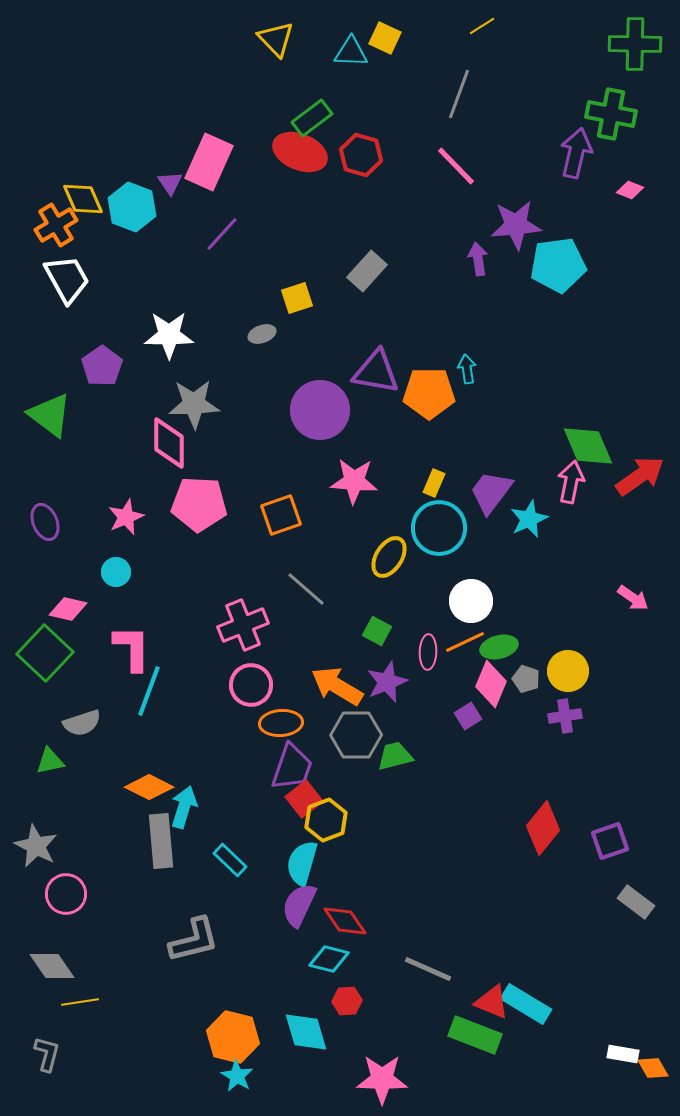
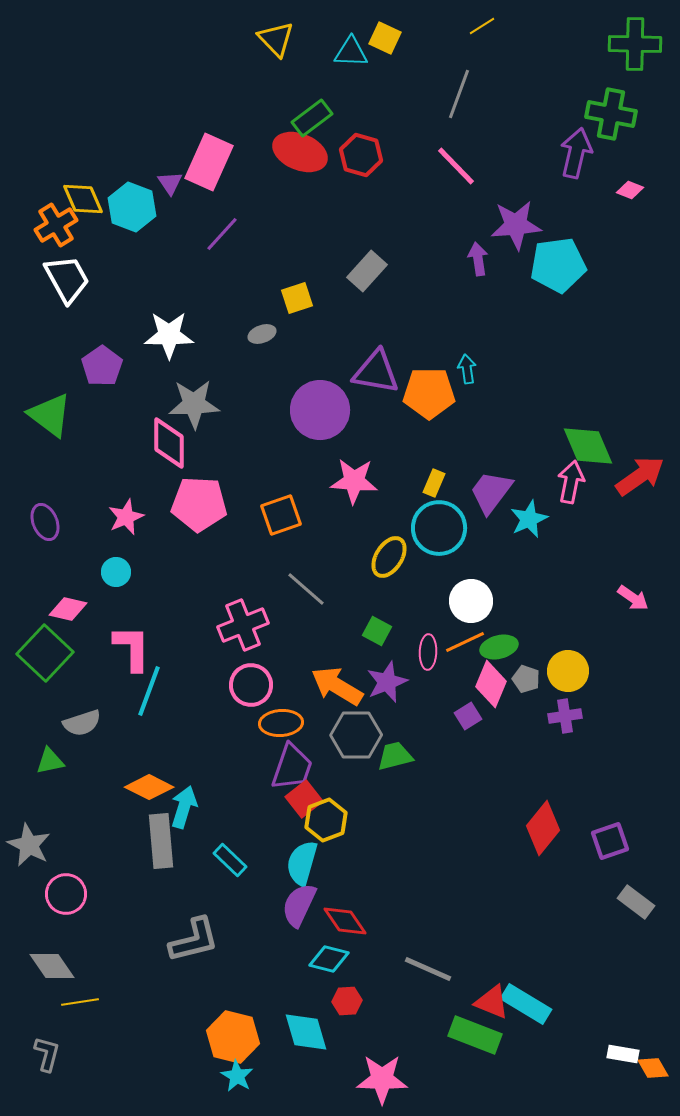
gray star at (36, 846): moved 7 px left, 1 px up
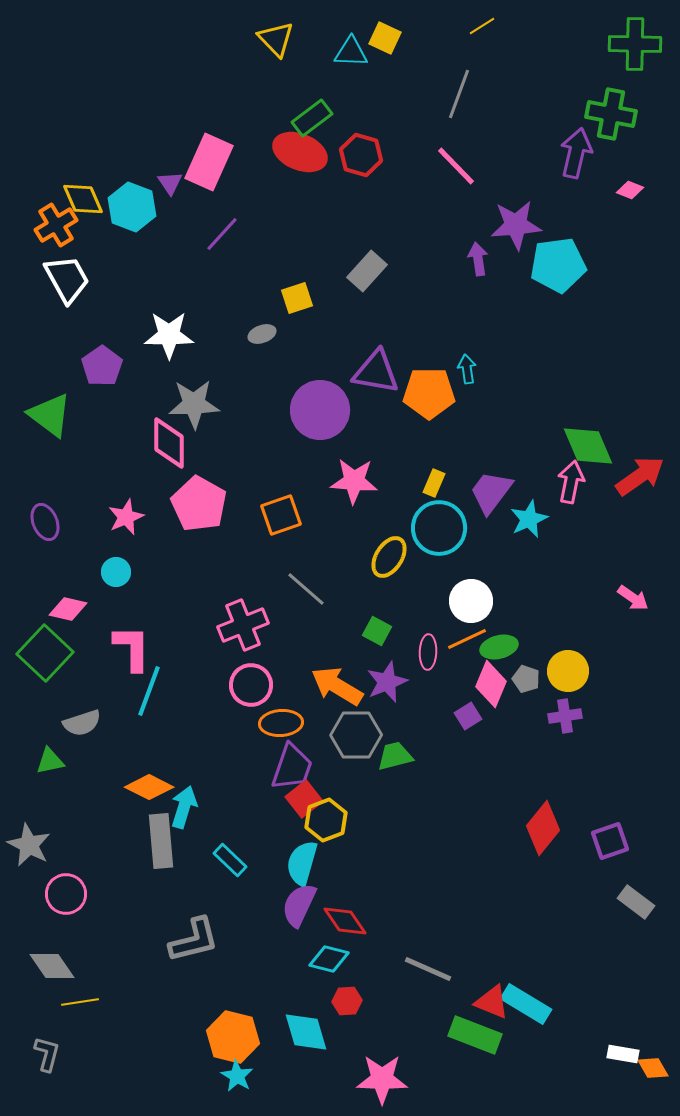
pink pentagon at (199, 504): rotated 26 degrees clockwise
orange line at (465, 642): moved 2 px right, 3 px up
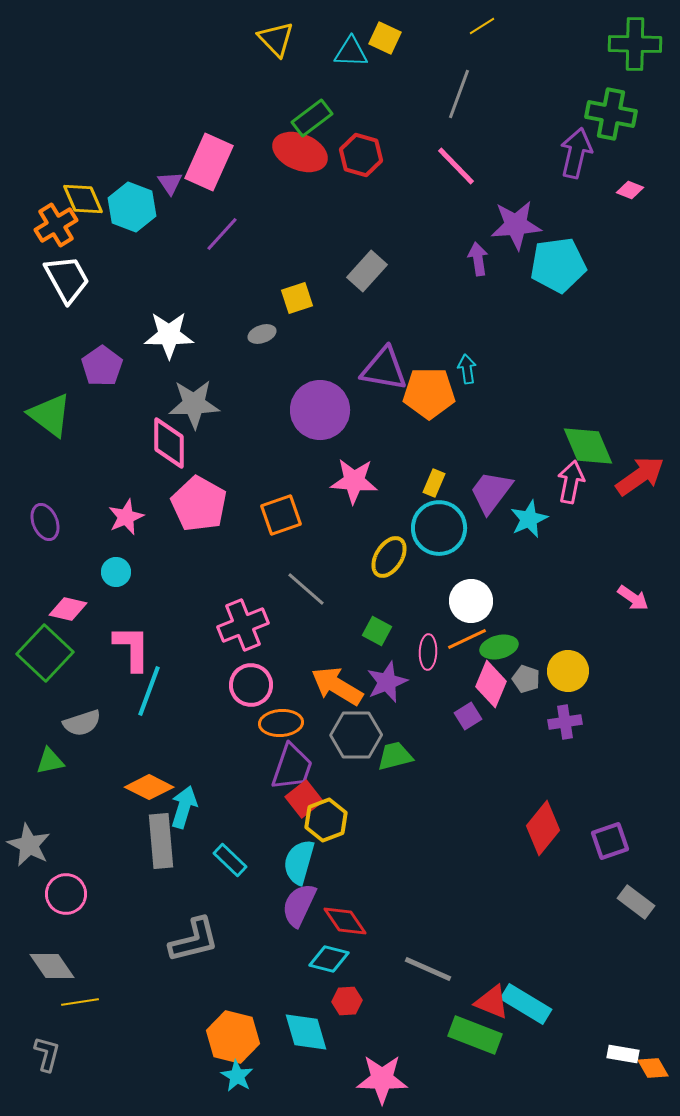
purple triangle at (376, 372): moved 8 px right, 3 px up
purple cross at (565, 716): moved 6 px down
cyan semicircle at (302, 863): moved 3 px left, 1 px up
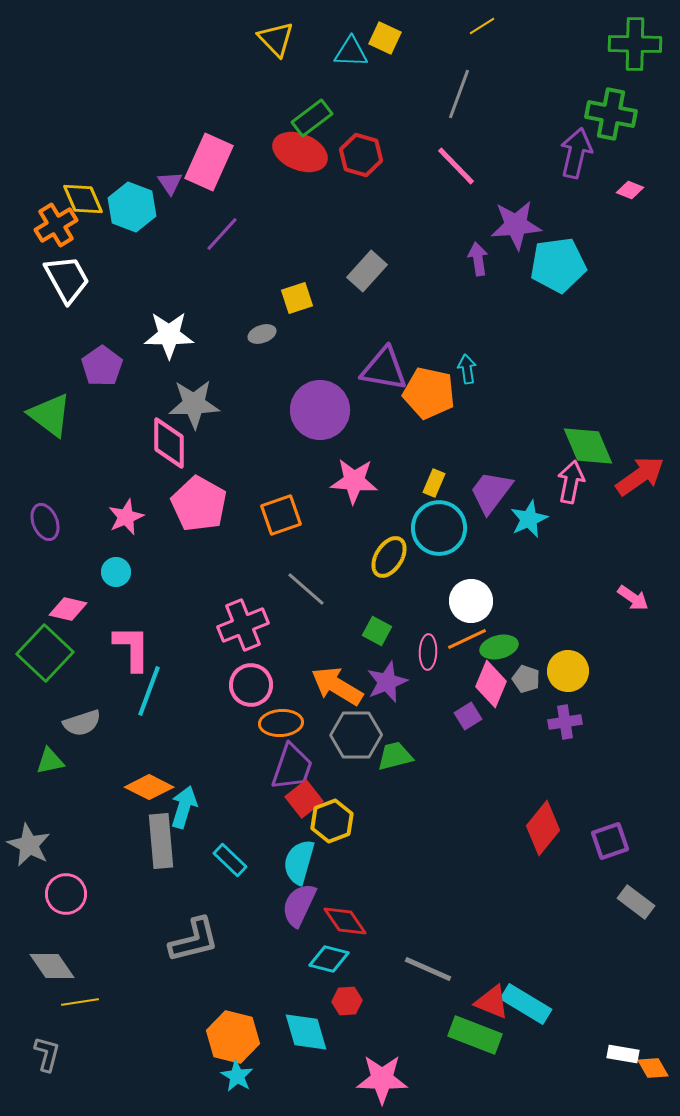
orange pentagon at (429, 393): rotated 12 degrees clockwise
yellow hexagon at (326, 820): moved 6 px right, 1 px down
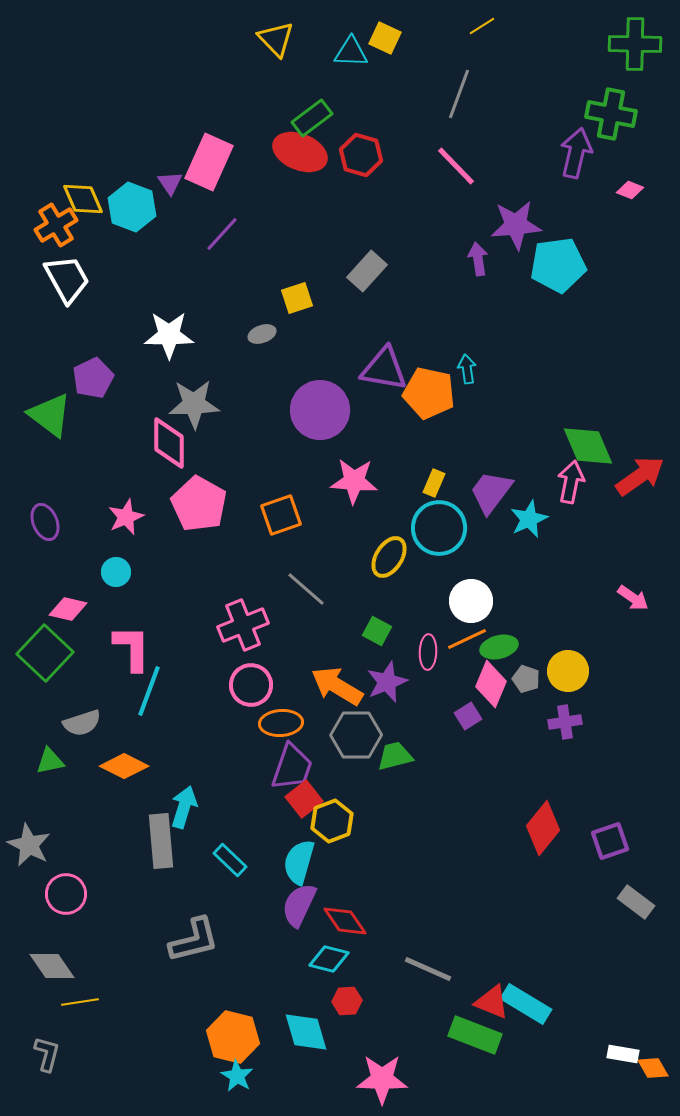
purple pentagon at (102, 366): moved 9 px left, 12 px down; rotated 9 degrees clockwise
orange diamond at (149, 787): moved 25 px left, 21 px up
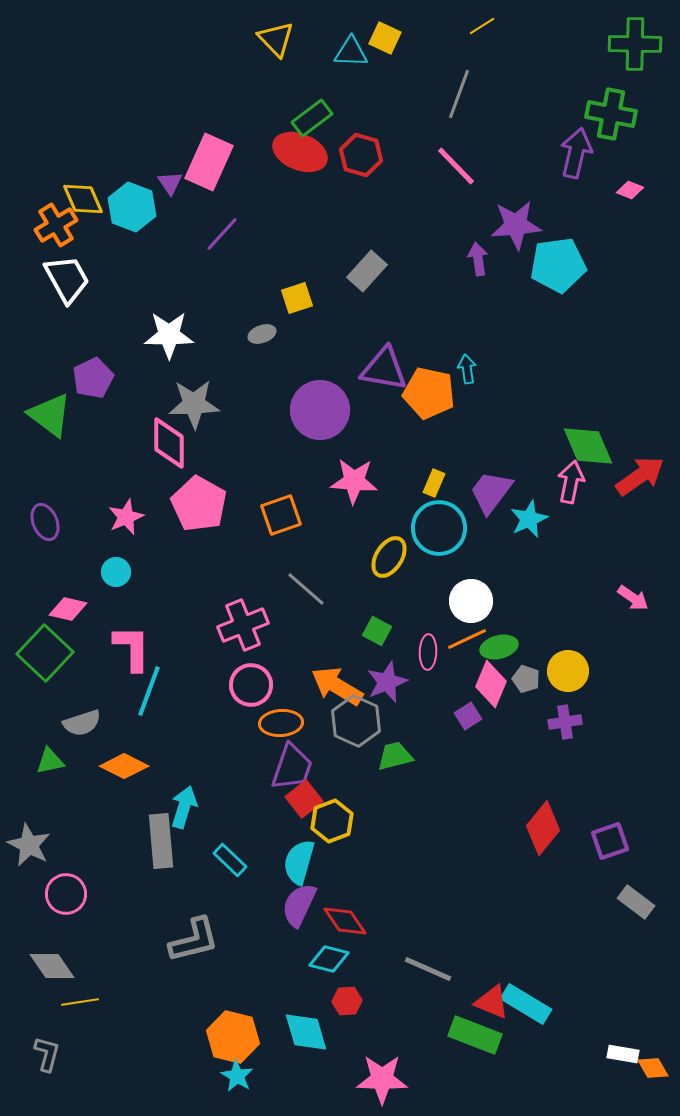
gray hexagon at (356, 735): moved 14 px up; rotated 24 degrees clockwise
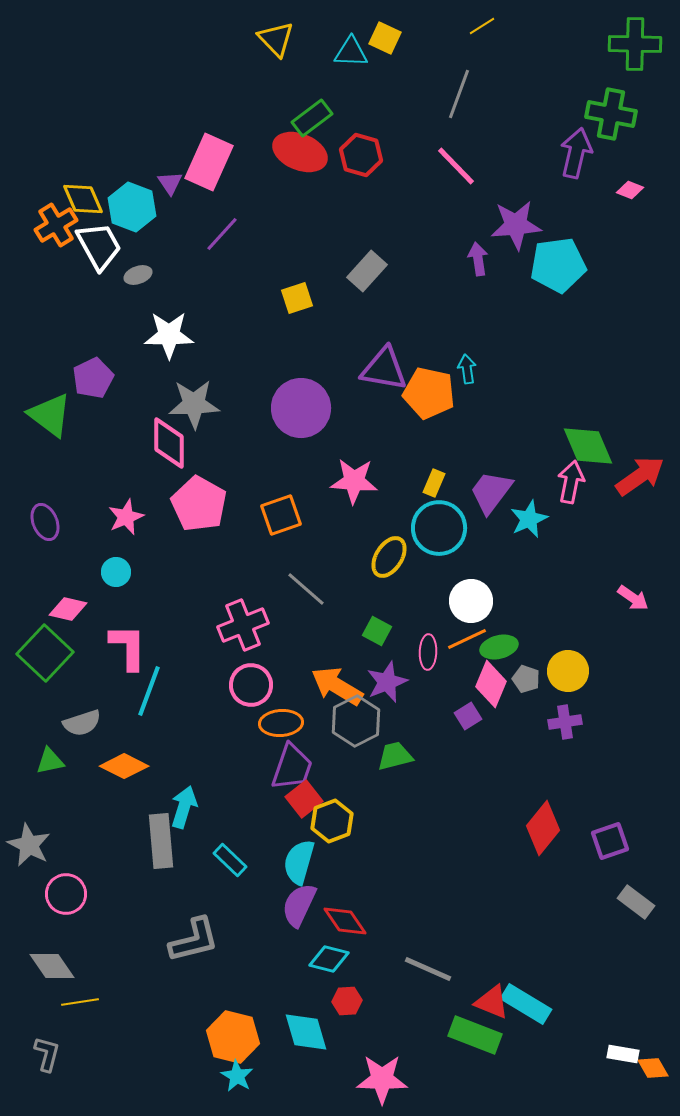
white trapezoid at (67, 279): moved 32 px right, 33 px up
gray ellipse at (262, 334): moved 124 px left, 59 px up
purple circle at (320, 410): moved 19 px left, 2 px up
pink L-shape at (132, 648): moved 4 px left, 1 px up
gray hexagon at (356, 721): rotated 9 degrees clockwise
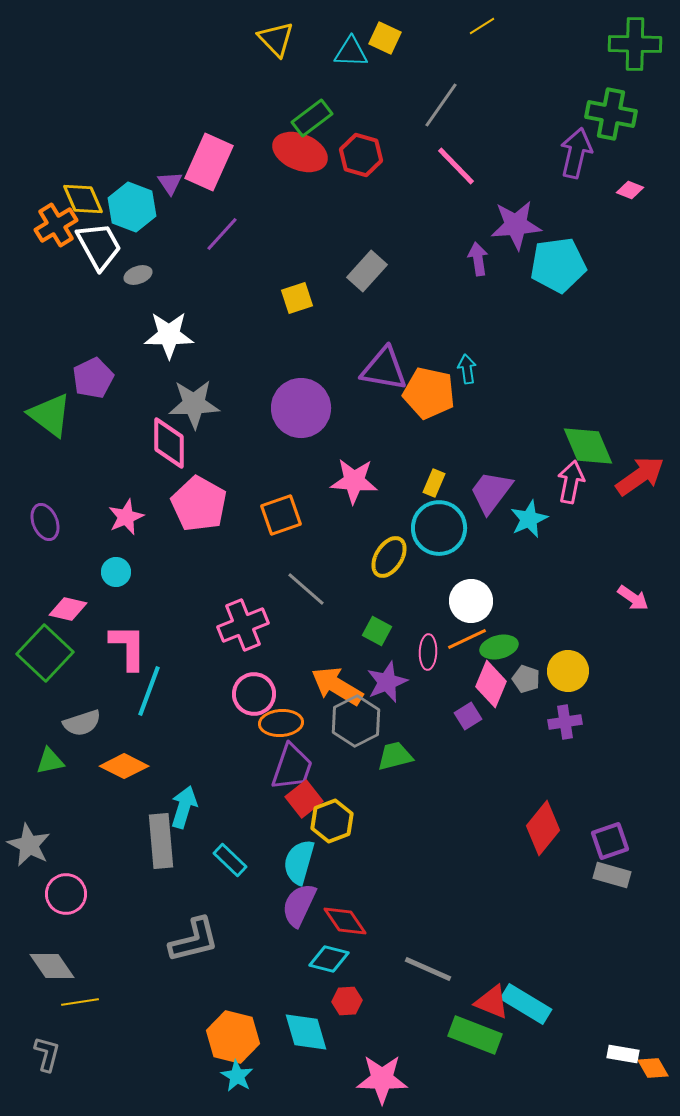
gray line at (459, 94): moved 18 px left, 11 px down; rotated 15 degrees clockwise
pink circle at (251, 685): moved 3 px right, 9 px down
gray rectangle at (636, 902): moved 24 px left, 27 px up; rotated 21 degrees counterclockwise
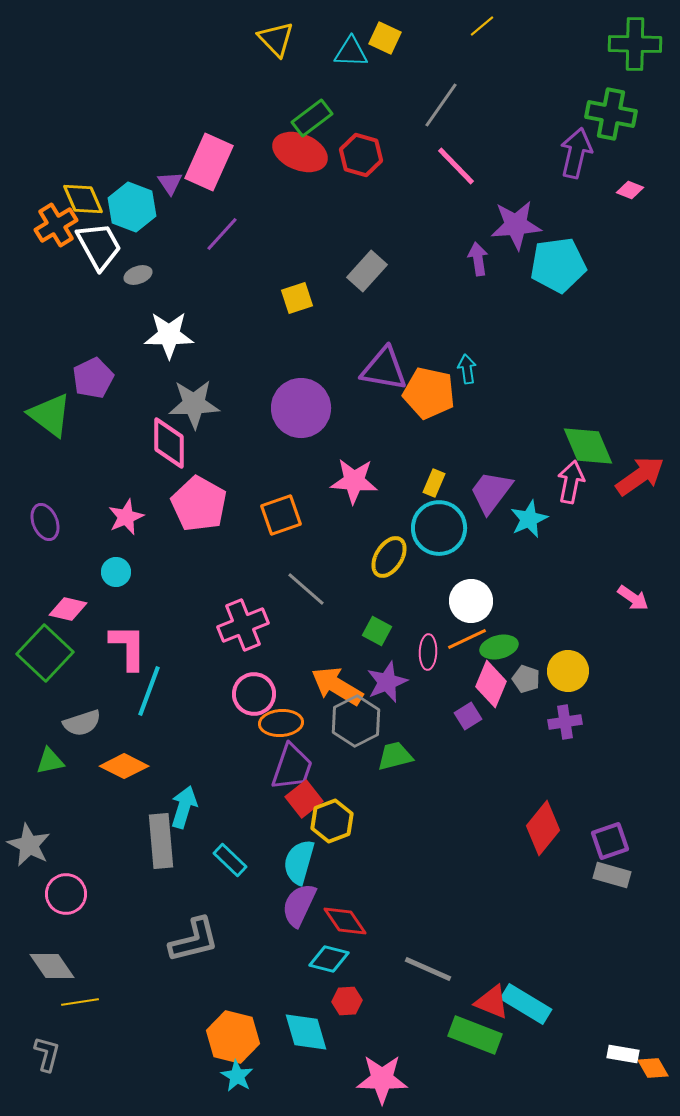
yellow line at (482, 26): rotated 8 degrees counterclockwise
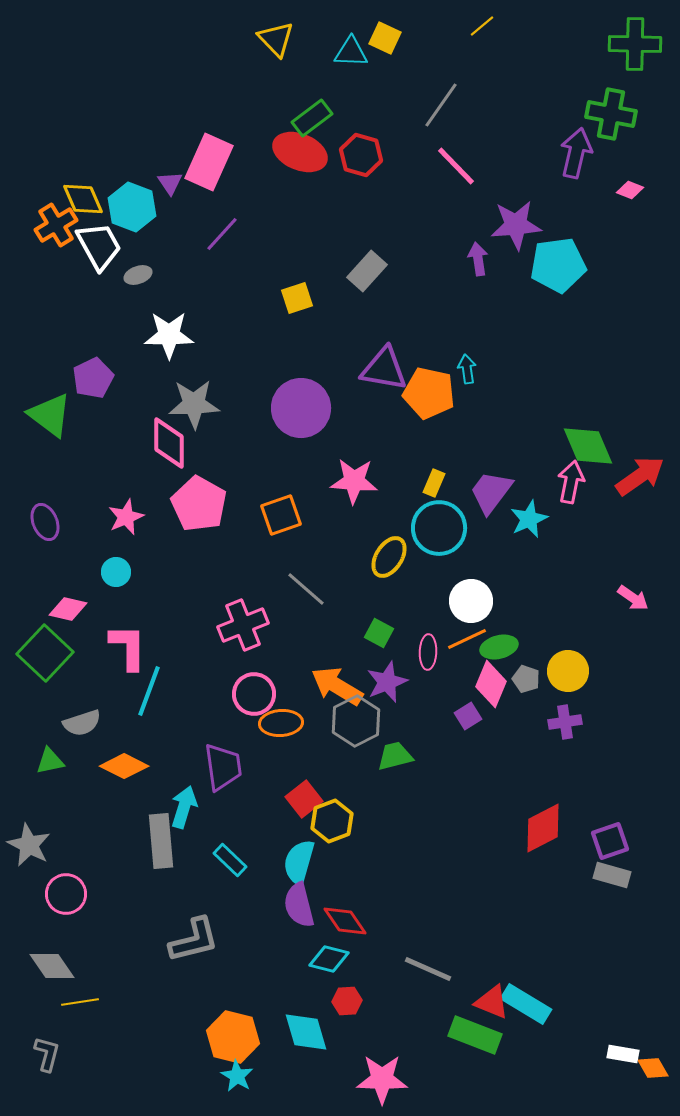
green square at (377, 631): moved 2 px right, 2 px down
purple trapezoid at (292, 767): moved 69 px left; rotated 27 degrees counterclockwise
red diamond at (543, 828): rotated 24 degrees clockwise
purple semicircle at (299, 905): rotated 39 degrees counterclockwise
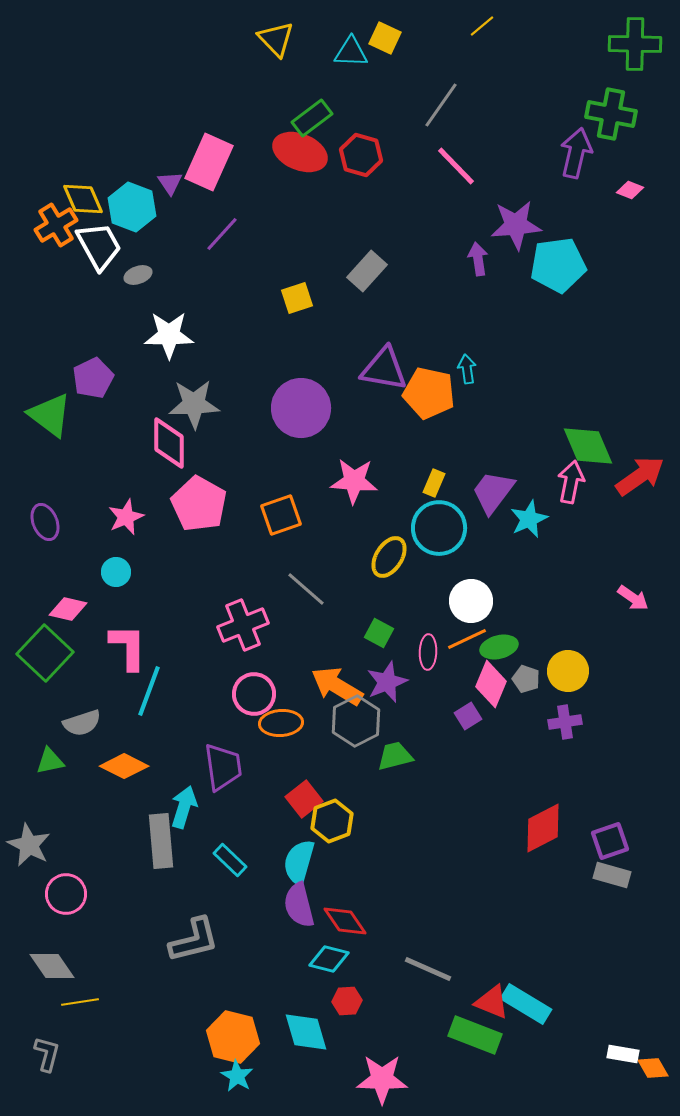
purple trapezoid at (491, 492): moved 2 px right
